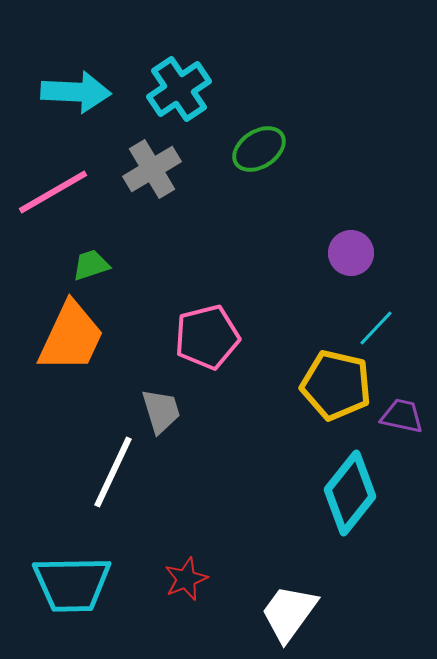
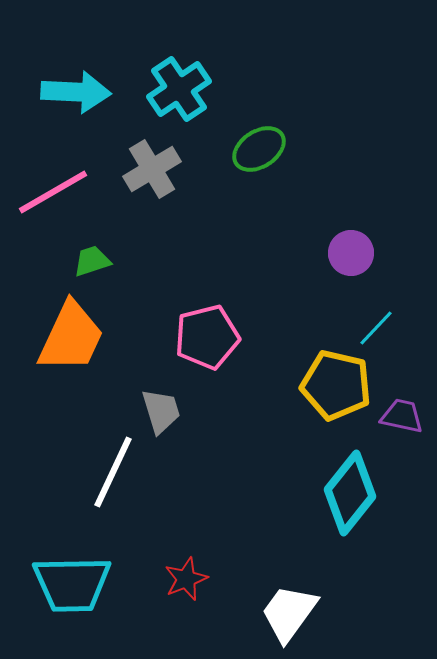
green trapezoid: moved 1 px right, 4 px up
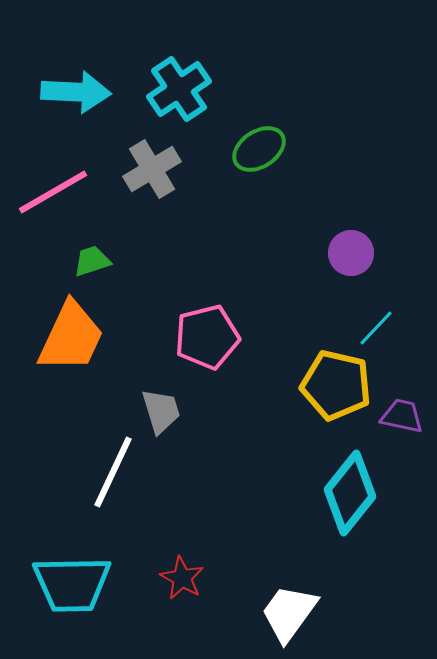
red star: moved 4 px left, 1 px up; rotated 21 degrees counterclockwise
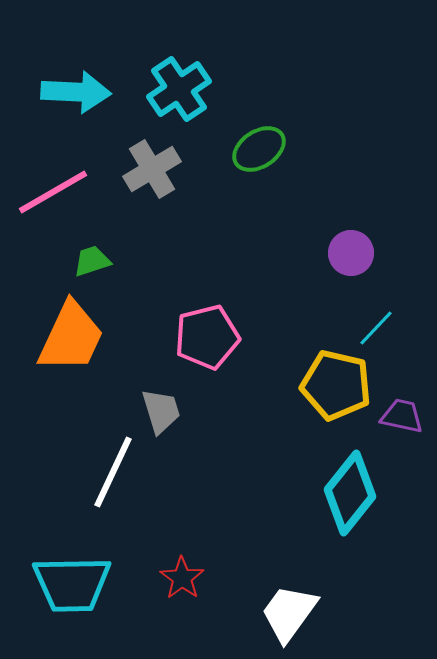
red star: rotated 6 degrees clockwise
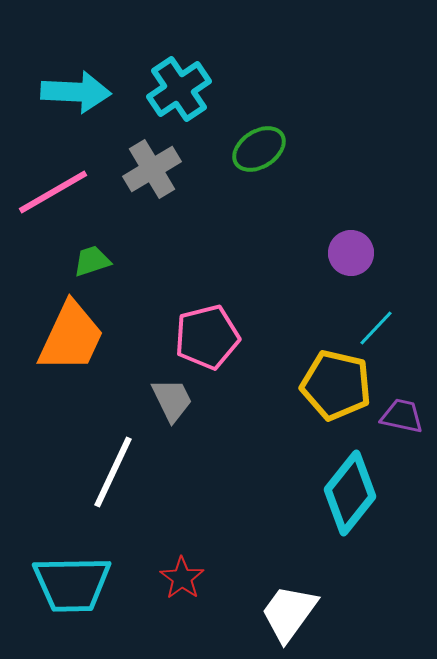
gray trapezoid: moved 11 px right, 11 px up; rotated 9 degrees counterclockwise
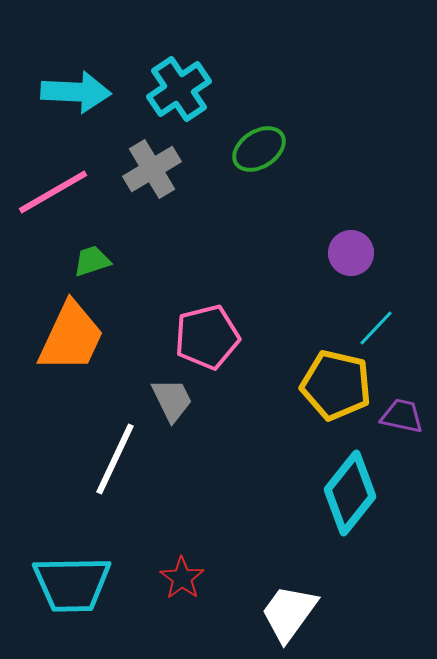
white line: moved 2 px right, 13 px up
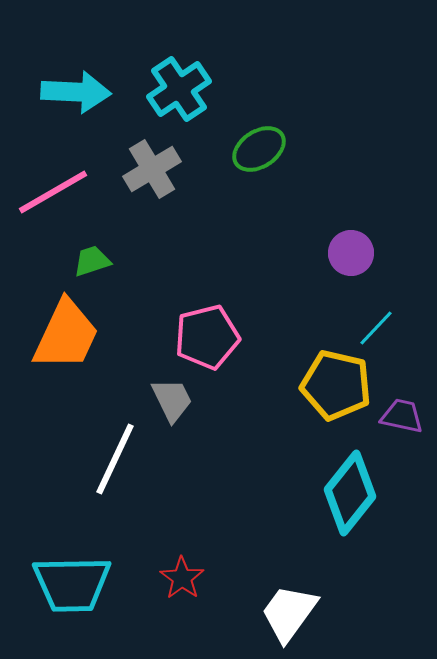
orange trapezoid: moved 5 px left, 2 px up
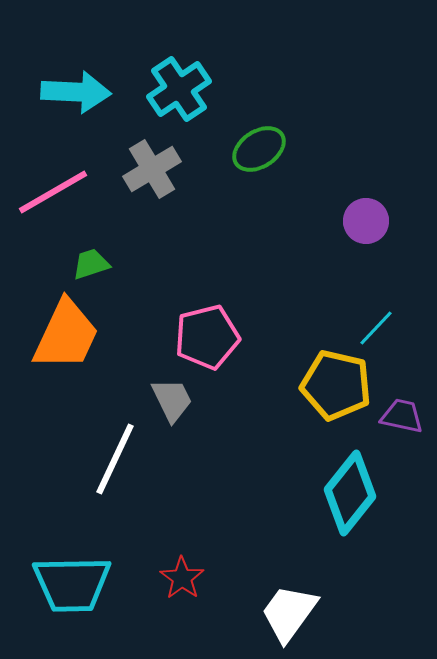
purple circle: moved 15 px right, 32 px up
green trapezoid: moved 1 px left, 3 px down
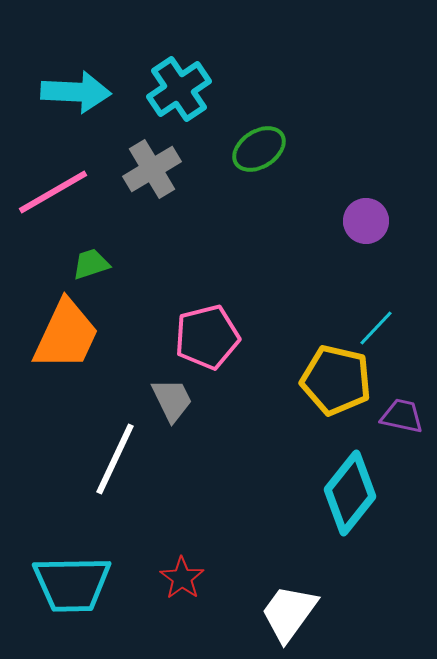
yellow pentagon: moved 5 px up
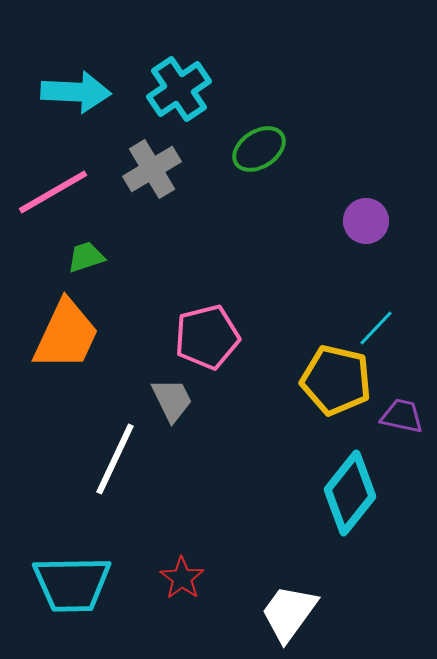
green trapezoid: moved 5 px left, 7 px up
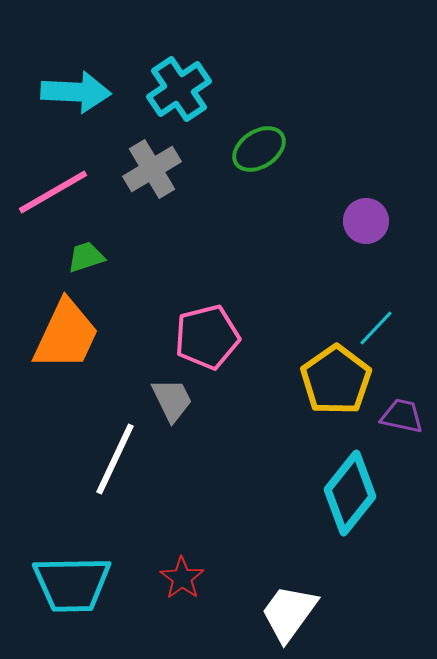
yellow pentagon: rotated 24 degrees clockwise
